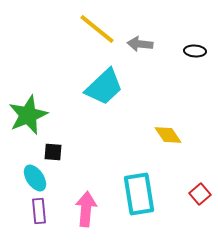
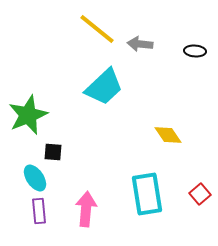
cyan rectangle: moved 8 px right
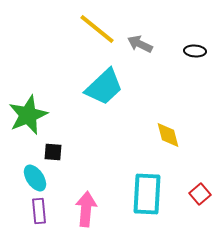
gray arrow: rotated 20 degrees clockwise
yellow diamond: rotated 20 degrees clockwise
cyan rectangle: rotated 12 degrees clockwise
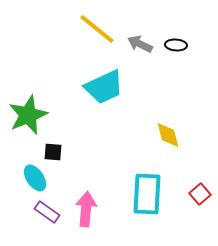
black ellipse: moved 19 px left, 6 px up
cyan trapezoid: rotated 18 degrees clockwise
purple rectangle: moved 8 px right, 1 px down; rotated 50 degrees counterclockwise
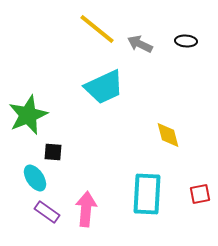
black ellipse: moved 10 px right, 4 px up
red square: rotated 30 degrees clockwise
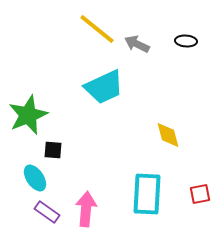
gray arrow: moved 3 px left
black square: moved 2 px up
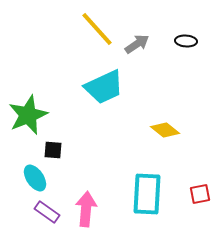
yellow line: rotated 9 degrees clockwise
gray arrow: rotated 120 degrees clockwise
yellow diamond: moved 3 px left, 5 px up; rotated 36 degrees counterclockwise
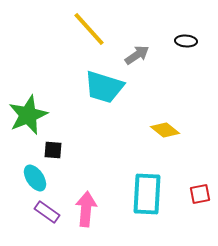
yellow line: moved 8 px left
gray arrow: moved 11 px down
cyan trapezoid: rotated 42 degrees clockwise
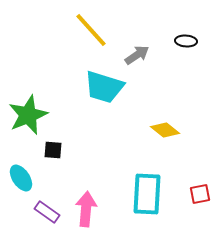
yellow line: moved 2 px right, 1 px down
cyan ellipse: moved 14 px left
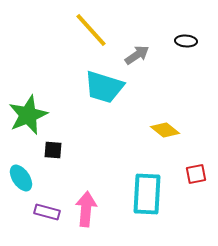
red square: moved 4 px left, 20 px up
purple rectangle: rotated 20 degrees counterclockwise
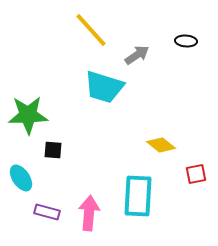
green star: rotated 21 degrees clockwise
yellow diamond: moved 4 px left, 15 px down
cyan rectangle: moved 9 px left, 2 px down
pink arrow: moved 3 px right, 4 px down
